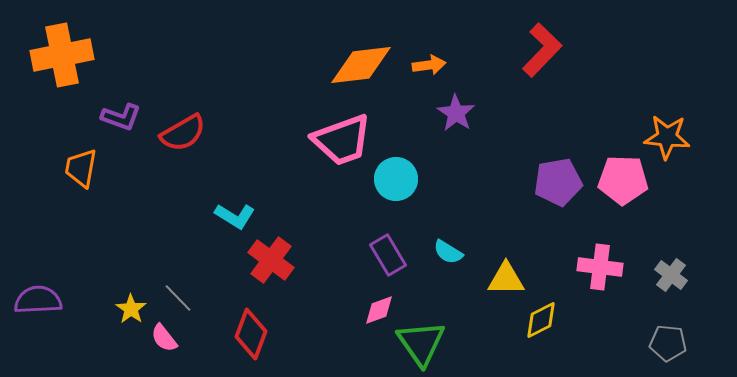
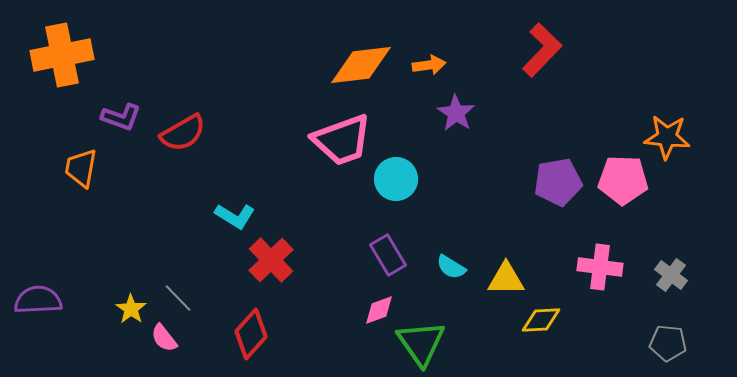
cyan semicircle: moved 3 px right, 15 px down
red cross: rotated 9 degrees clockwise
yellow diamond: rotated 24 degrees clockwise
red diamond: rotated 21 degrees clockwise
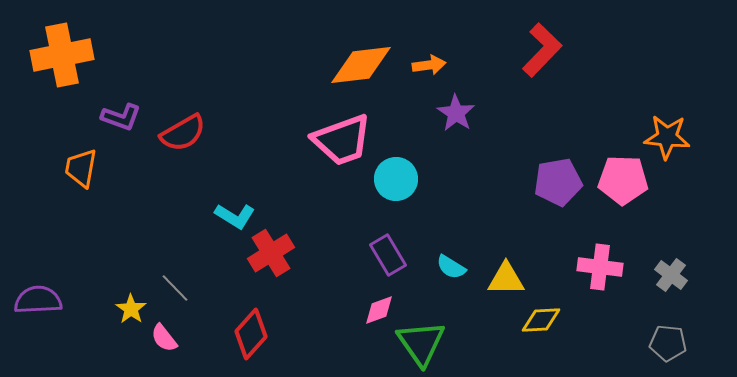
red cross: moved 7 px up; rotated 12 degrees clockwise
gray line: moved 3 px left, 10 px up
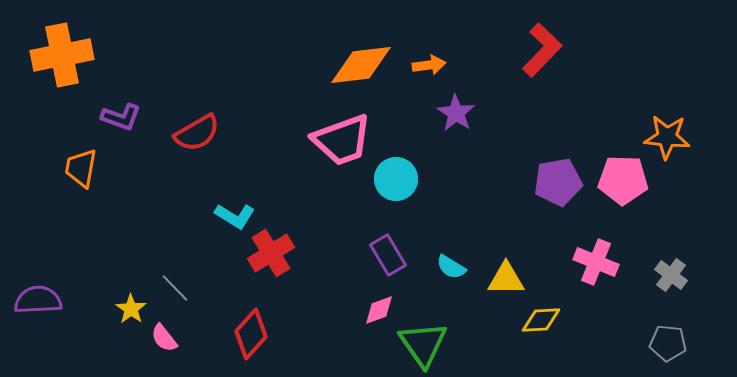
red semicircle: moved 14 px right
pink cross: moved 4 px left, 5 px up; rotated 15 degrees clockwise
green triangle: moved 2 px right, 1 px down
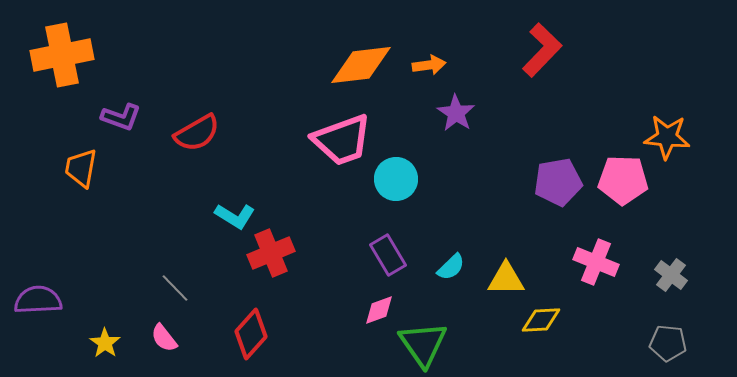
red cross: rotated 9 degrees clockwise
cyan semicircle: rotated 76 degrees counterclockwise
yellow star: moved 26 px left, 34 px down
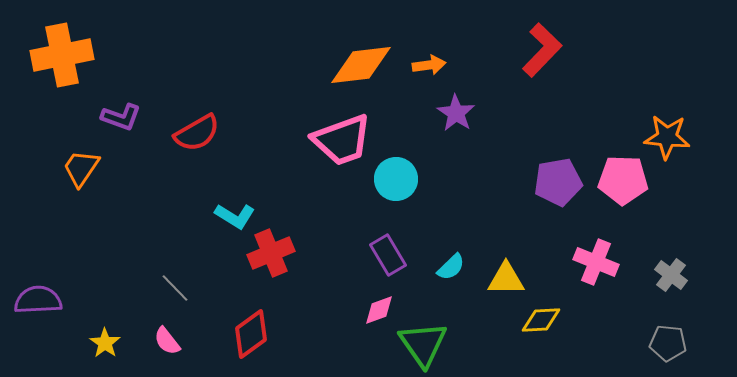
orange trapezoid: rotated 24 degrees clockwise
red diamond: rotated 12 degrees clockwise
pink semicircle: moved 3 px right, 3 px down
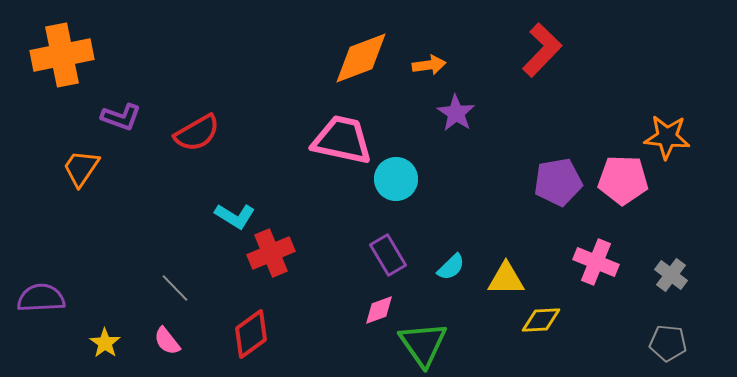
orange diamond: moved 7 px up; rotated 14 degrees counterclockwise
pink trapezoid: rotated 148 degrees counterclockwise
purple semicircle: moved 3 px right, 2 px up
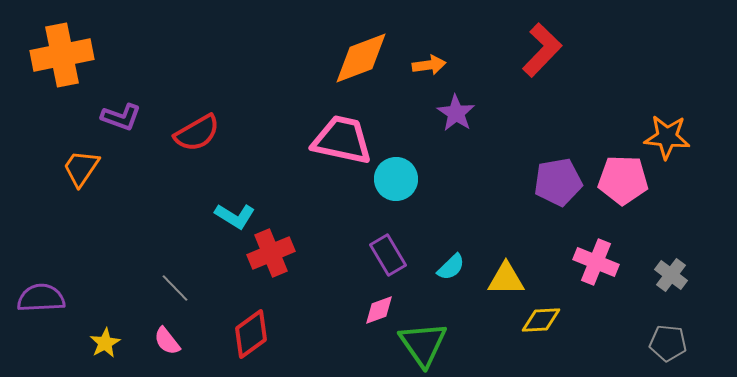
yellow star: rotated 8 degrees clockwise
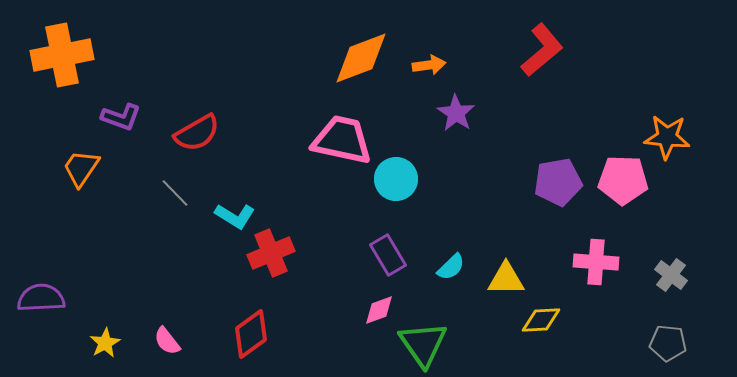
red L-shape: rotated 6 degrees clockwise
pink cross: rotated 18 degrees counterclockwise
gray line: moved 95 px up
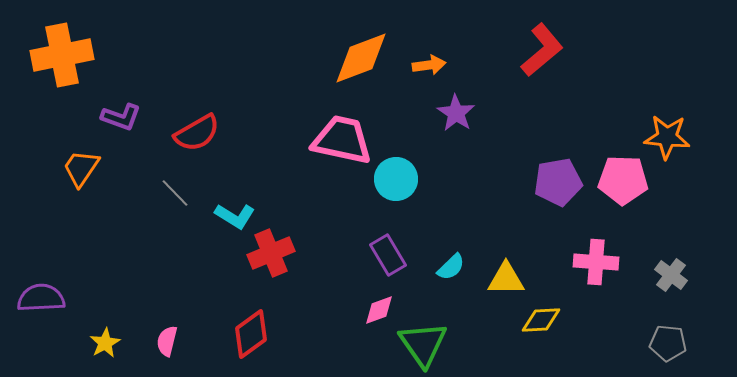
pink semicircle: rotated 52 degrees clockwise
